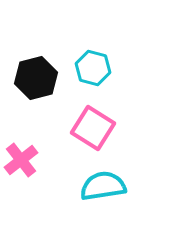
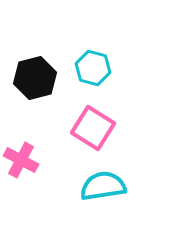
black hexagon: moved 1 px left
pink cross: rotated 24 degrees counterclockwise
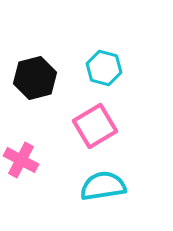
cyan hexagon: moved 11 px right
pink square: moved 2 px right, 2 px up; rotated 27 degrees clockwise
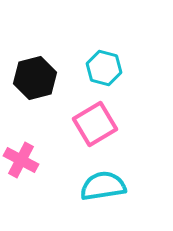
pink square: moved 2 px up
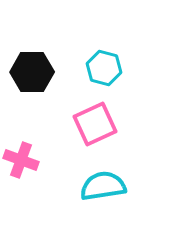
black hexagon: moved 3 px left, 6 px up; rotated 15 degrees clockwise
pink square: rotated 6 degrees clockwise
pink cross: rotated 8 degrees counterclockwise
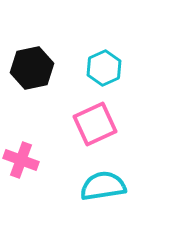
cyan hexagon: rotated 20 degrees clockwise
black hexagon: moved 4 px up; rotated 12 degrees counterclockwise
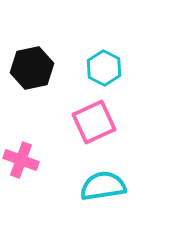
cyan hexagon: rotated 8 degrees counterclockwise
pink square: moved 1 px left, 2 px up
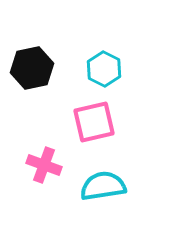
cyan hexagon: moved 1 px down
pink square: rotated 12 degrees clockwise
pink cross: moved 23 px right, 5 px down
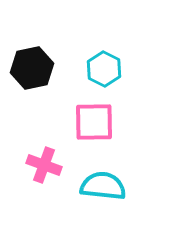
pink square: rotated 12 degrees clockwise
cyan semicircle: rotated 15 degrees clockwise
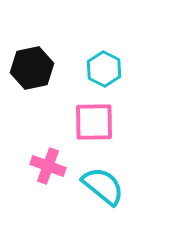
pink cross: moved 4 px right, 1 px down
cyan semicircle: rotated 33 degrees clockwise
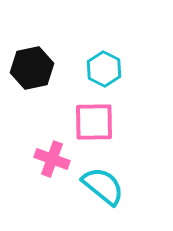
pink cross: moved 4 px right, 7 px up
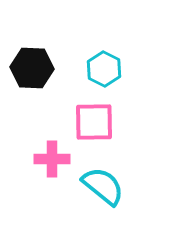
black hexagon: rotated 15 degrees clockwise
pink cross: rotated 20 degrees counterclockwise
